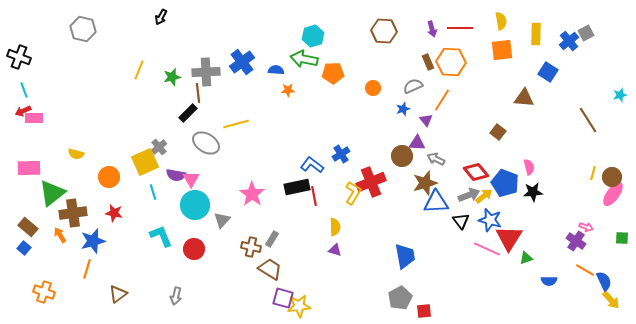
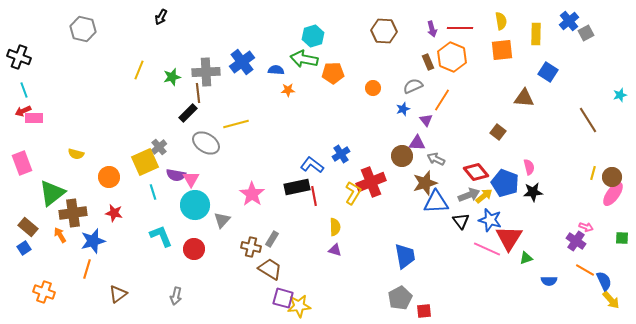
blue cross at (569, 41): moved 20 px up
orange hexagon at (451, 62): moved 1 px right, 5 px up; rotated 20 degrees clockwise
pink rectangle at (29, 168): moved 7 px left, 5 px up; rotated 70 degrees clockwise
blue square at (24, 248): rotated 16 degrees clockwise
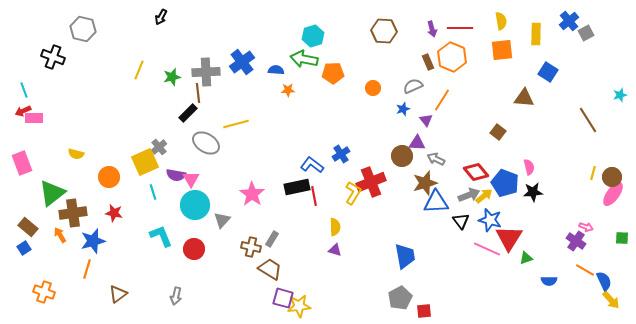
black cross at (19, 57): moved 34 px right
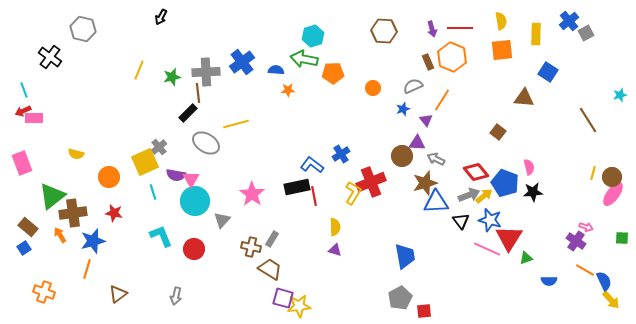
black cross at (53, 57): moved 3 px left; rotated 15 degrees clockwise
green triangle at (52, 193): moved 3 px down
cyan circle at (195, 205): moved 4 px up
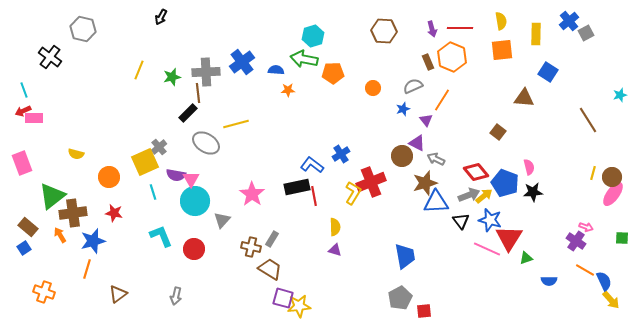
purple triangle at (417, 143): rotated 24 degrees clockwise
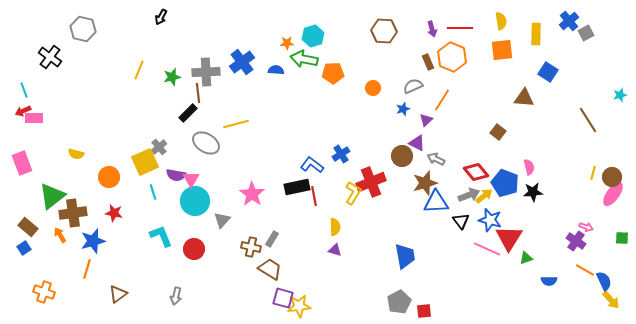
orange star at (288, 90): moved 1 px left, 47 px up
purple triangle at (426, 120): rotated 24 degrees clockwise
gray pentagon at (400, 298): moved 1 px left, 4 px down
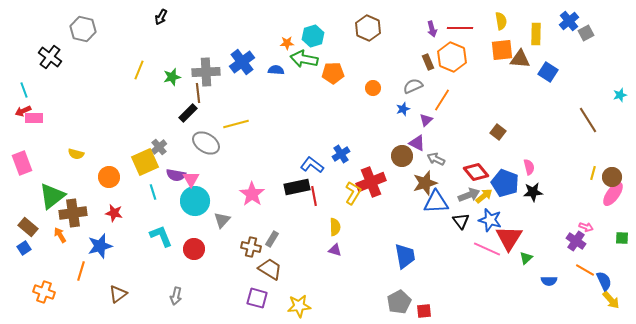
brown hexagon at (384, 31): moved 16 px left, 3 px up; rotated 20 degrees clockwise
brown triangle at (524, 98): moved 4 px left, 39 px up
blue star at (93, 241): moved 7 px right, 5 px down
green triangle at (526, 258): rotated 24 degrees counterclockwise
orange line at (87, 269): moved 6 px left, 2 px down
purple square at (283, 298): moved 26 px left
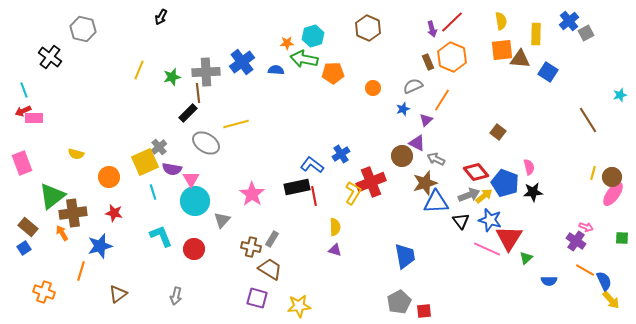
red line at (460, 28): moved 8 px left, 6 px up; rotated 45 degrees counterclockwise
purple semicircle at (176, 175): moved 4 px left, 6 px up
orange arrow at (60, 235): moved 2 px right, 2 px up
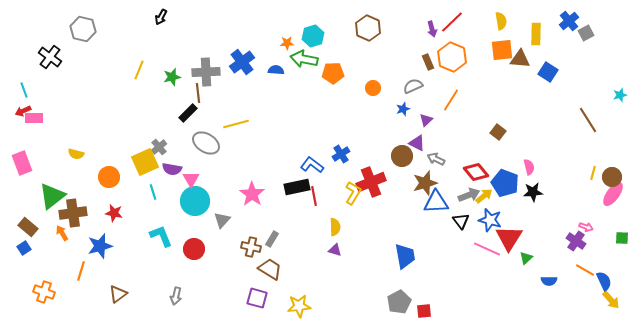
orange line at (442, 100): moved 9 px right
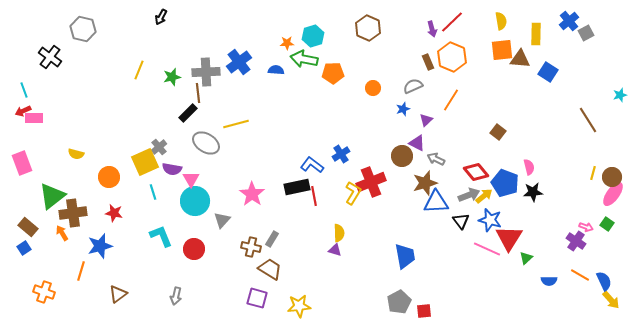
blue cross at (242, 62): moved 3 px left
yellow semicircle at (335, 227): moved 4 px right, 6 px down
green square at (622, 238): moved 15 px left, 14 px up; rotated 32 degrees clockwise
orange line at (585, 270): moved 5 px left, 5 px down
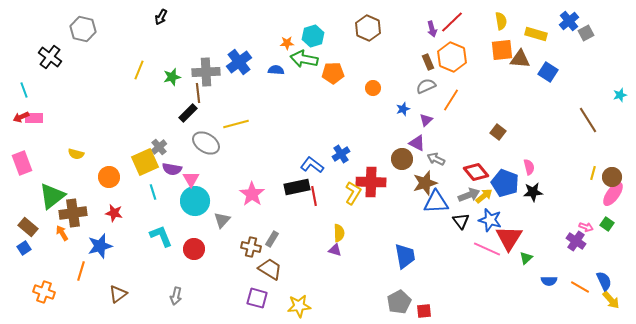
yellow rectangle at (536, 34): rotated 75 degrees counterclockwise
gray semicircle at (413, 86): moved 13 px right
red arrow at (23, 111): moved 2 px left, 6 px down
brown circle at (402, 156): moved 3 px down
red cross at (371, 182): rotated 24 degrees clockwise
orange line at (580, 275): moved 12 px down
